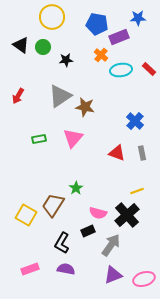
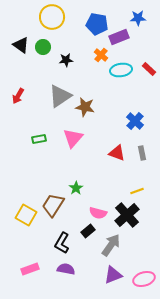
black rectangle: rotated 16 degrees counterclockwise
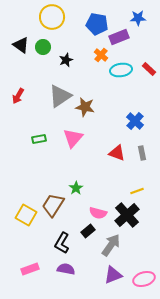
black star: rotated 16 degrees counterclockwise
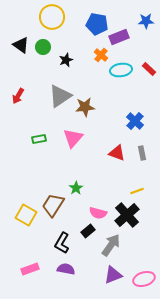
blue star: moved 8 px right, 3 px down
brown star: rotated 18 degrees counterclockwise
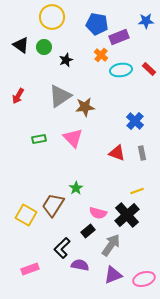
green circle: moved 1 px right
pink triangle: rotated 25 degrees counterclockwise
black L-shape: moved 5 px down; rotated 15 degrees clockwise
purple semicircle: moved 14 px right, 4 px up
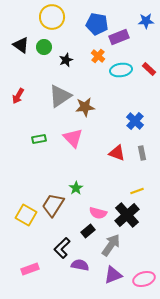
orange cross: moved 3 px left, 1 px down
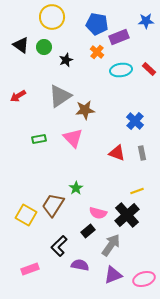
orange cross: moved 1 px left, 4 px up
red arrow: rotated 28 degrees clockwise
brown star: moved 3 px down
black L-shape: moved 3 px left, 2 px up
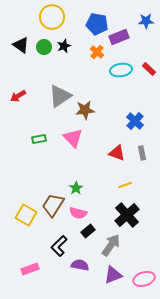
black star: moved 2 px left, 14 px up
yellow line: moved 12 px left, 6 px up
pink semicircle: moved 20 px left
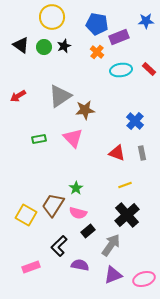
pink rectangle: moved 1 px right, 2 px up
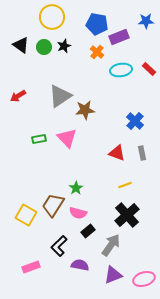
pink triangle: moved 6 px left
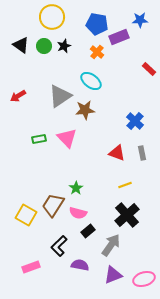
blue star: moved 6 px left, 1 px up
green circle: moved 1 px up
cyan ellipse: moved 30 px left, 11 px down; rotated 45 degrees clockwise
